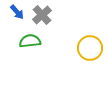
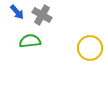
gray cross: rotated 18 degrees counterclockwise
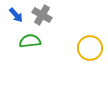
blue arrow: moved 1 px left, 3 px down
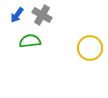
blue arrow: moved 1 px right; rotated 77 degrees clockwise
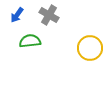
gray cross: moved 7 px right
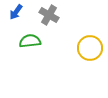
blue arrow: moved 1 px left, 3 px up
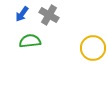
blue arrow: moved 6 px right, 2 px down
yellow circle: moved 3 px right
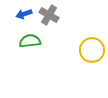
blue arrow: moved 2 px right; rotated 35 degrees clockwise
yellow circle: moved 1 px left, 2 px down
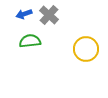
gray cross: rotated 12 degrees clockwise
yellow circle: moved 6 px left, 1 px up
